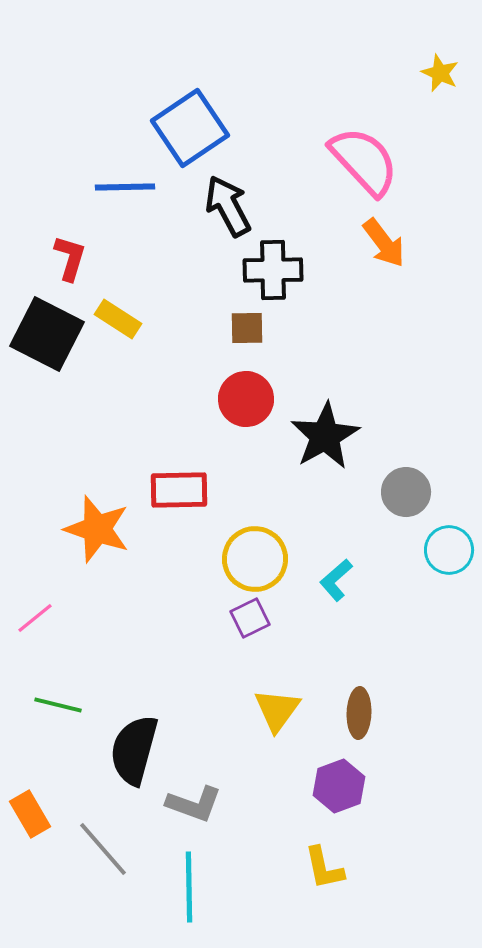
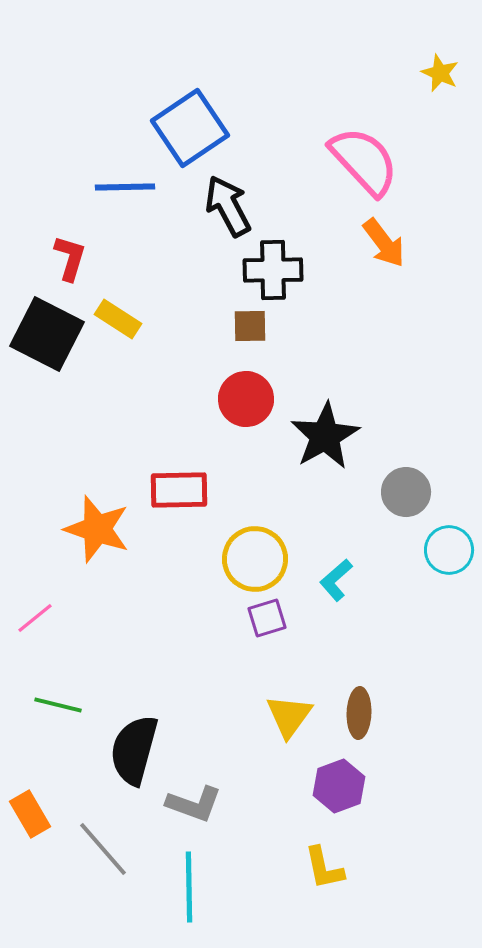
brown square: moved 3 px right, 2 px up
purple square: moved 17 px right; rotated 9 degrees clockwise
yellow triangle: moved 12 px right, 6 px down
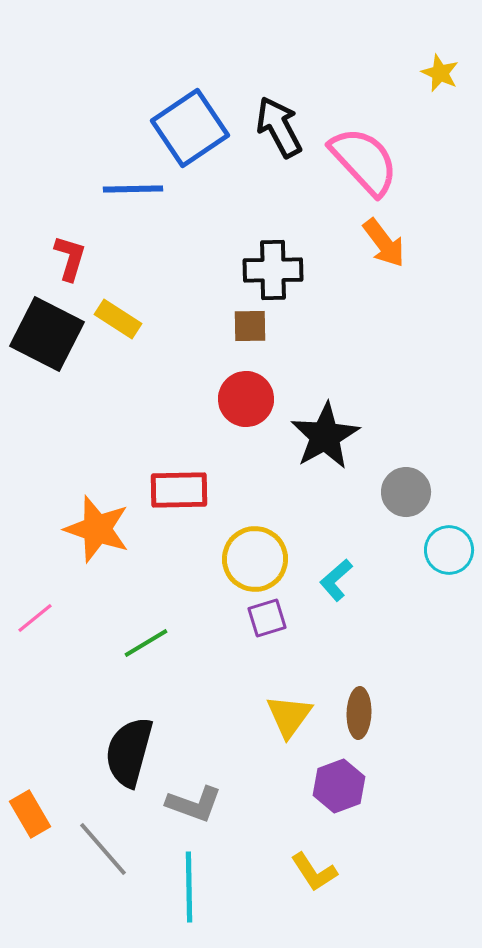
blue line: moved 8 px right, 2 px down
black arrow: moved 51 px right, 79 px up
green line: moved 88 px right, 62 px up; rotated 45 degrees counterclockwise
black semicircle: moved 5 px left, 2 px down
yellow L-shape: moved 10 px left, 4 px down; rotated 21 degrees counterclockwise
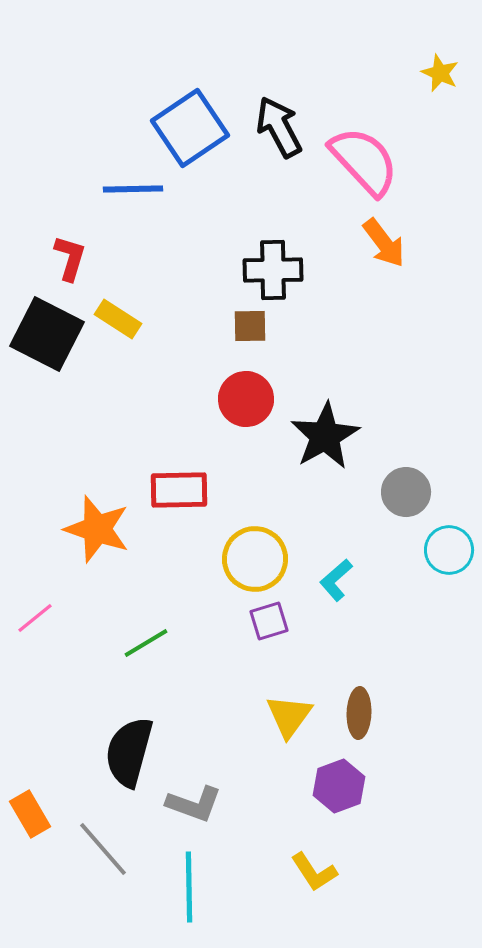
purple square: moved 2 px right, 3 px down
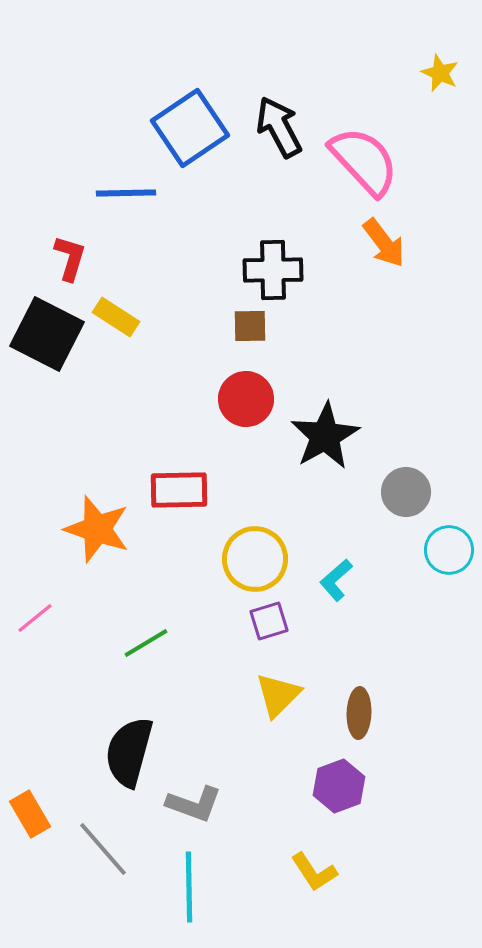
blue line: moved 7 px left, 4 px down
yellow rectangle: moved 2 px left, 2 px up
yellow triangle: moved 11 px left, 21 px up; rotated 9 degrees clockwise
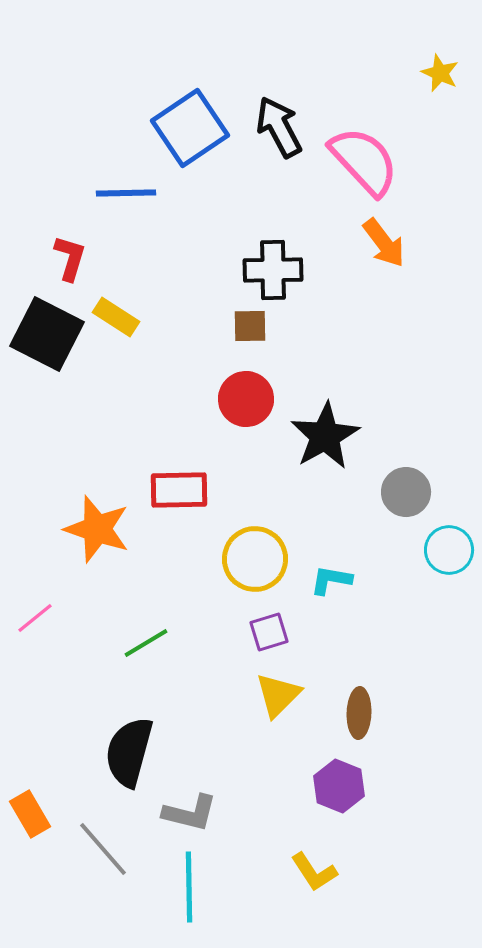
cyan L-shape: moved 5 px left; rotated 51 degrees clockwise
purple square: moved 11 px down
purple hexagon: rotated 18 degrees counterclockwise
gray L-shape: moved 4 px left, 9 px down; rotated 6 degrees counterclockwise
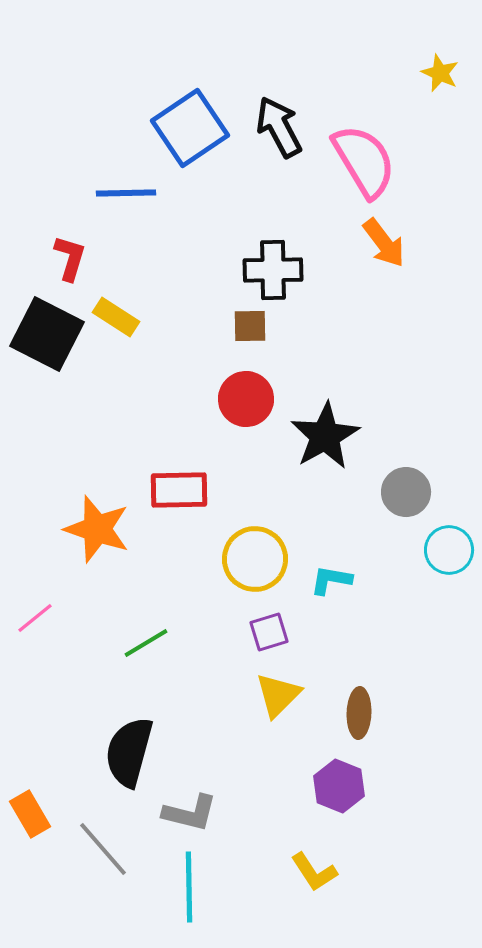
pink semicircle: rotated 12 degrees clockwise
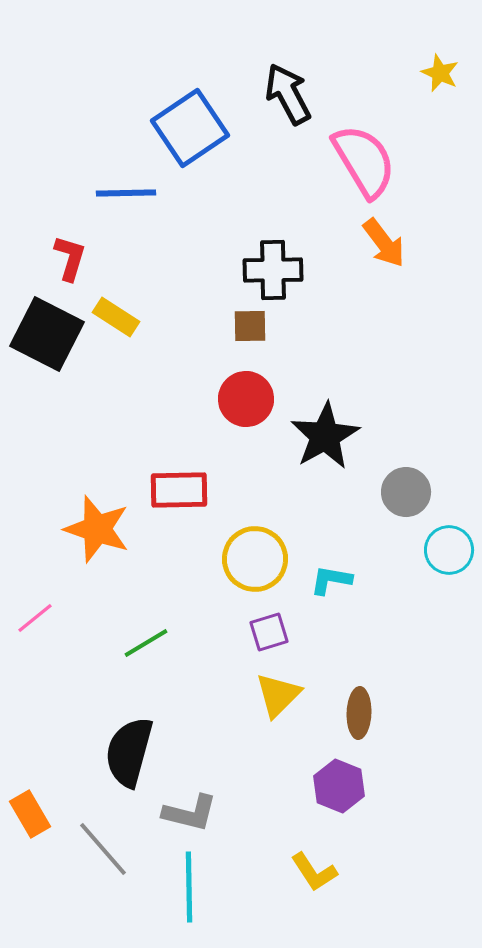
black arrow: moved 9 px right, 33 px up
